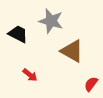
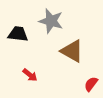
black trapezoid: rotated 20 degrees counterclockwise
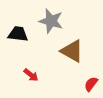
red arrow: moved 1 px right
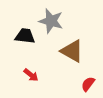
black trapezoid: moved 7 px right, 2 px down
red semicircle: moved 3 px left
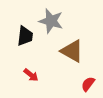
black trapezoid: rotated 90 degrees clockwise
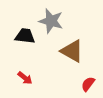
black trapezoid: rotated 90 degrees counterclockwise
red arrow: moved 6 px left, 3 px down
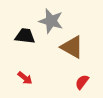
brown triangle: moved 4 px up
red semicircle: moved 6 px left, 2 px up
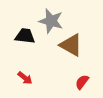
brown triangle: moved 1 px left, 2 px up
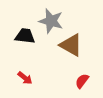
red semicircle: moved 1 px up
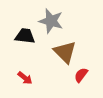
brown triangle: moved 6 px left, 7 px down; rotated 15 degrees clockwise
red semicircle: moved 1 px left, 6 px up
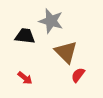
brown triangle: moved 1 px right
red semicircle: moved 3 px left
